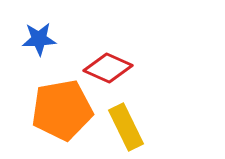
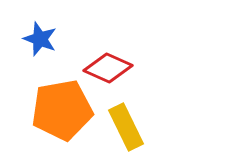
blue star: moved 1 px right; rotated 24 degrees clockwise
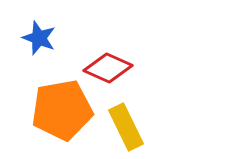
blue star: moved 1 px left, 1 px up
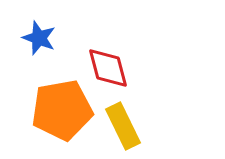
red diamond: rotated 51 degrees clockwise
yellow rectangle: moved 3 px left, 1 px up
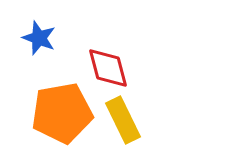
orange pentagon: moved 3 px down
yellow rectangle: moved 6 px up
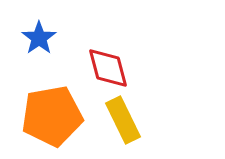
blue star: rotated 16 degrees clockwise
orange pentagon: moved 10 px left, 3 px down
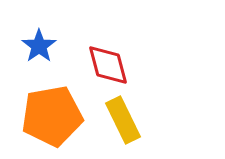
blue star: moved 8 px down
red diamond: moved 3 px up
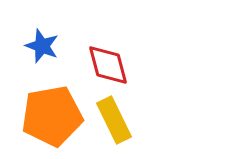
blue star: moved 3 px right; rotated 16 degrees counterclockwise
yellow rectangle: moved 9 px left
